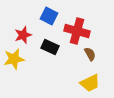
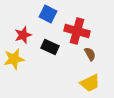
blue square: moved 1 px left, 2 px up
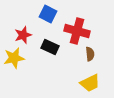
brown semicircle: rotated 24 degrees clockwise
yellow star: moved 1 px up
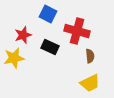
brown semicircle: moved 2 px down
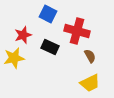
brown semicircle: rotated 24 degrees counterclockwise
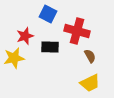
red star: moved 2 px right, 1 px down
black rectangle: rotated 24 degrees counterclockwise
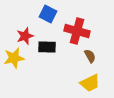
black rectangle: moved 3 px left
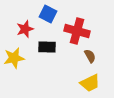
red star: moved 7 px up
